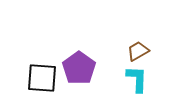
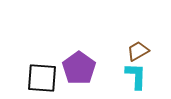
cyan L-shape: moved 1 px left, 3 px up
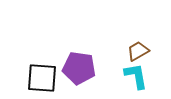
purple pentagon: rotated 28 degrees counterclockwise
cyan L-shape: rotated 12 degrees counterclockwise
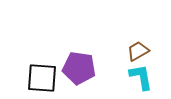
cyan L-shape: moved 5 px right, 1 px down
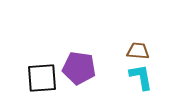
brown trapezoid: rotated 35 degrees clockwise
black square: rotated 8 degrees counterclockwise
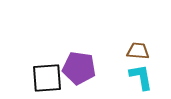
black square: moved 5 px right
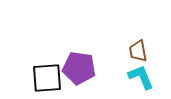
brown trapezoid: rotated 105 degrees counterclockwise
cyan L-shape: rotated 12 degrees counterclockwise
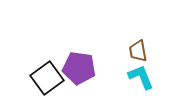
black square: rotated 32 degrees counterclockwise
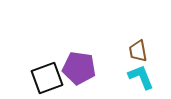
black square: rotated 16 degrees clockwise
